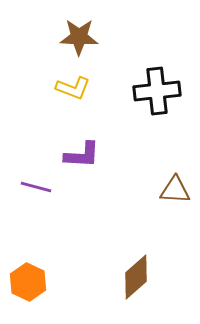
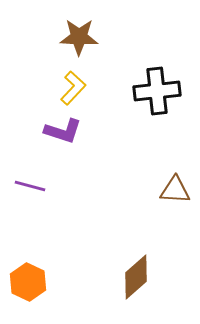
yellow L-shape: rotated 68 degrees counterclockwise
purple L-shape: moved 19 px left, 24 px up; rotated 15 degrees clockwise
purple line: moved 6 px left, 1 px up
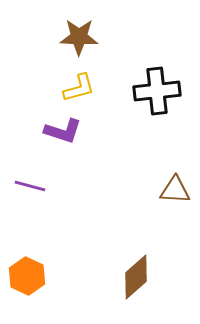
yellow L-shape: moved 6 px right; rotated 32 degrees clockwise
orange hexagon: moved 1 px left, 6 px up
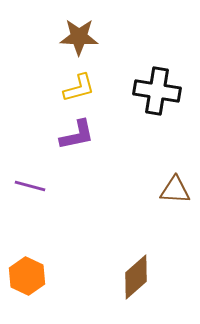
black cross: rotated 15 degrees clockwise
purple L-shape: moved 14 px right, 4 px down; rotated 30 degrees counterclockwise
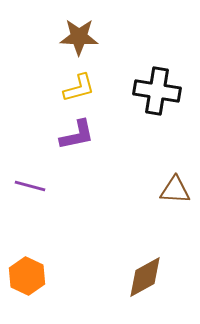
brown diamond: moved 9 px right; rotated 12 degrees clockwise
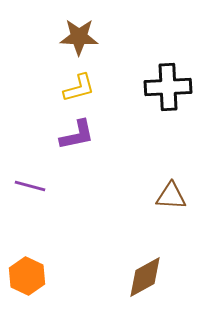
black cross: moved 11 px right, 4 px up; rotated 12 degrees counterclockwise
brown triangle: moved 4 px left, 6 px down
